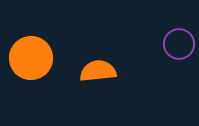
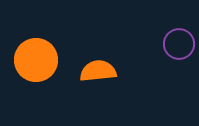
orange circle: moved 5 px right, 2 px down
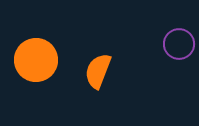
orange semicircle: rotated 63 degrees counterclockwise
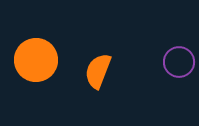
purple circle: moved 18 px down
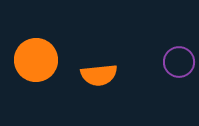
orange semicircle: moved 1 px right, 4 px down; rotated 117 degrees counterclockwise
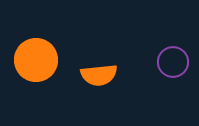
purple circle: moved 6 px left
